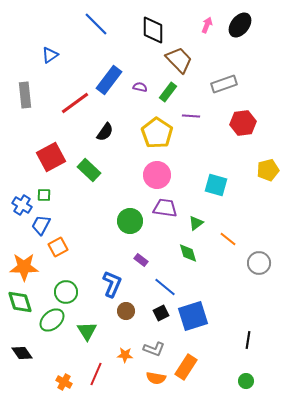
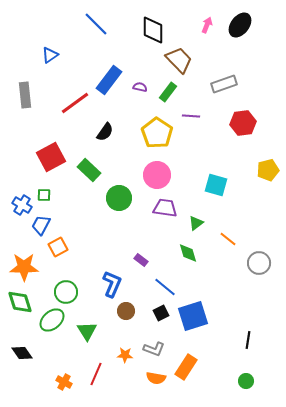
green circle at (130, 221): moved 11 px left, 23 px up
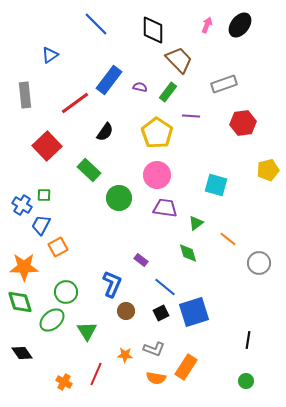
red square at (51, 157): moved 4 px left, 11 px up; rotated 16 degrees counterclockwise
blue square at (193, 316): moved 1 px right, 4 px up
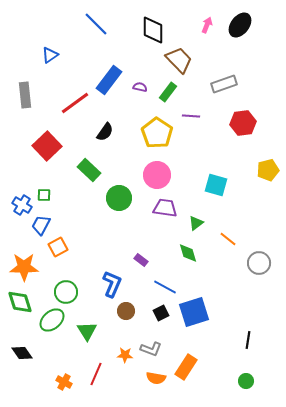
blue line at (165, 287): rotated 10 degrees counterclockwise
gray L-shape at (154, 349): moved 3 px left
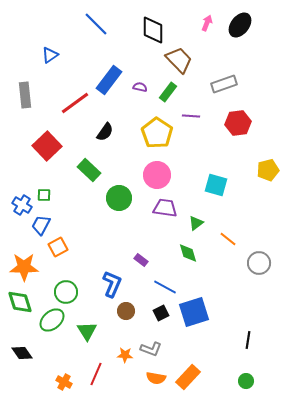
pink arrow at (207, 25): moved 2 px up
red hexagon at (243, 123): moved 5 px left
orange rectangle at (186, 367): moved 2 px right, 10 px down; rotated 10 degrees clockwise
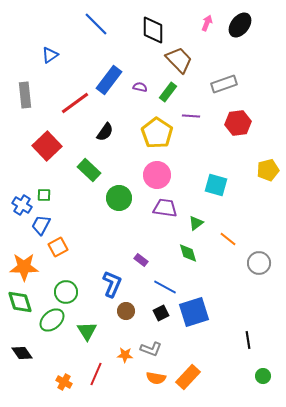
black line at (248, 340): rotated 18 degrees counterclockwise
green circle at (246, 381): moved 17 px right, 5 px up
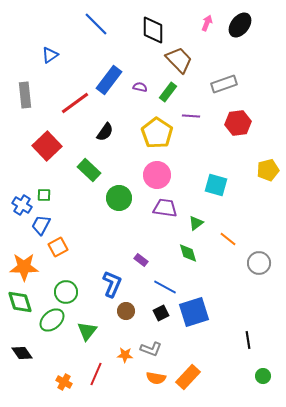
green triangle at (87, 331): rotated 10 degrees clockwise
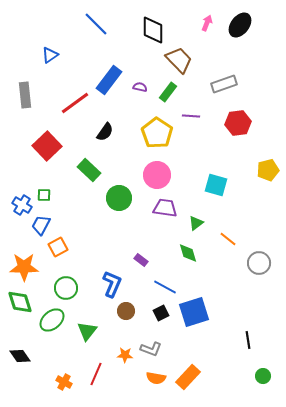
green circle at (66, 292): moved 4 px up
black diamond at (22, 353): moved 2 px left, 3 px down
